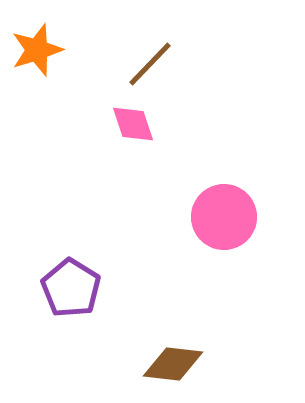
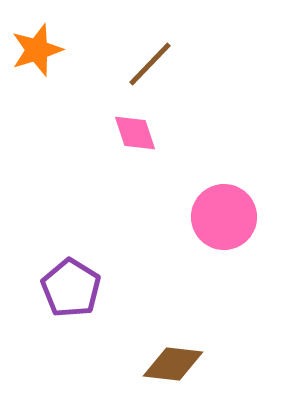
pink diamond: moved 2 px right, 9 px down
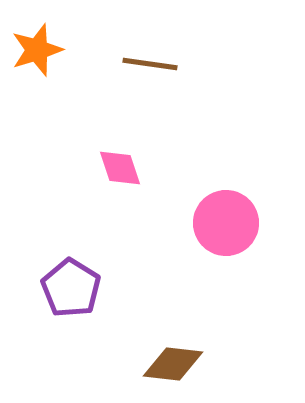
brown line: rotated 54 degrees clockwise
pink diamond: moved 15 px left, 35 px down
pink circle: moved 2 px right, 6 px down
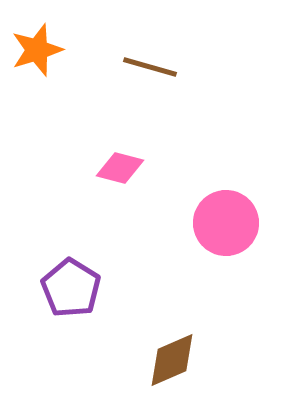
brown line: moved 3 px down; rotated 8 degrees clockwise
pink diamond: rotated 57 degrees counterclockwise
brown diamond: moved 1 px left, 4 px up; rotated 30 degrees counterclockwise
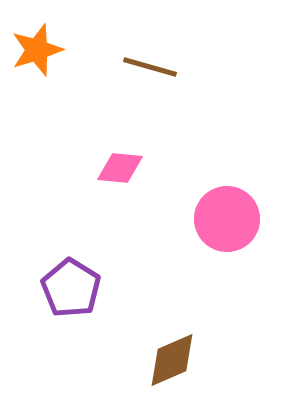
pink diamond: rotated 9 degrees counterclockwise
pink circle: moved 1 px right, 4 px up
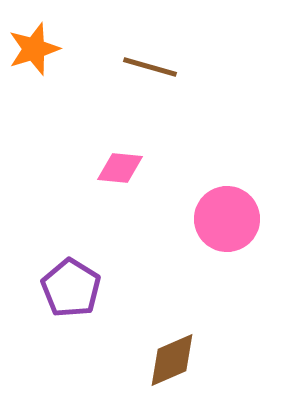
orange star: moved 3 px left, 1 px up
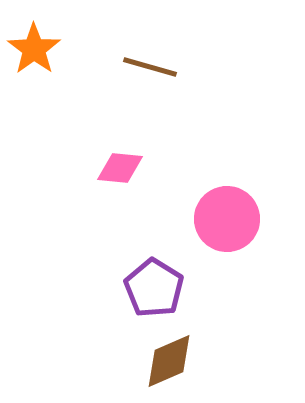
orange star: rotated 18 degrees counterclockwise
purple pentagon: moved 83 px right
brown diamond: moved 3 px left, 1 px down
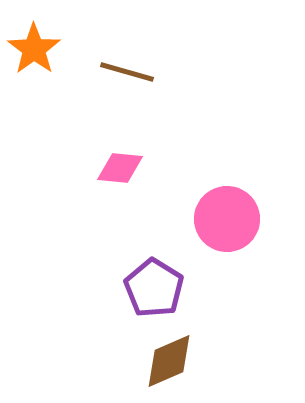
brown line: moved 23 px left, 5 px down
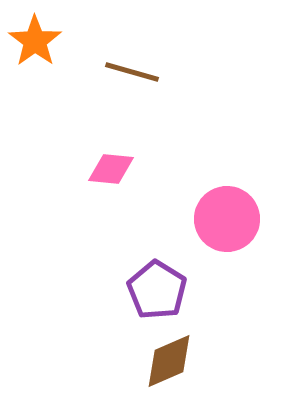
orange star: moved 1 px right, 8 px up
brown line: moved 5 px right
pink diamond: moved 9 px left, 1 px down
purple pentagon: moved 3 px right, 2 px down
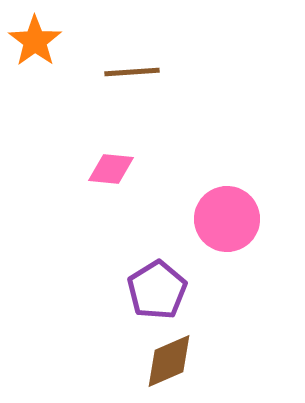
brown line: rotated 20 degrees counterclockwise
purple pentagon: rotated 8 degrees clockwise
